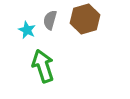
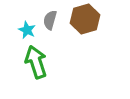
green arrow: moved 7 px left, 4 px up
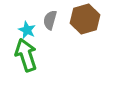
green arrow: moved 10 px left, 7 px up
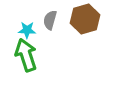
cyan star: rotated 24 degrees counterclockwise
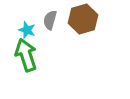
brown hexagon: moved 2 px left
cyan star: rotated 18 degrees clockwise
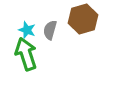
gray semicircle: moved 10 px down
green arrow: moved 1 px up
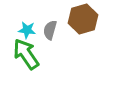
cyan star: rotated 12 degrees counterclockwise
green arrow: rotated 16 degrees counterclockwise
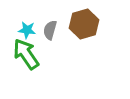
brown hexagon: moved 1 px right, 5 px down
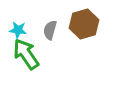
cyan star: moved 9 px left
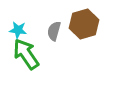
gray semicircle: moved 4 px right, 1 px down
